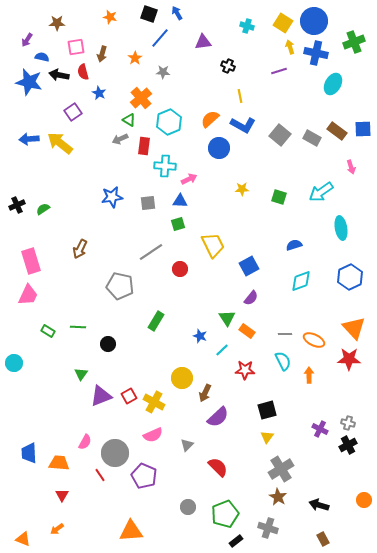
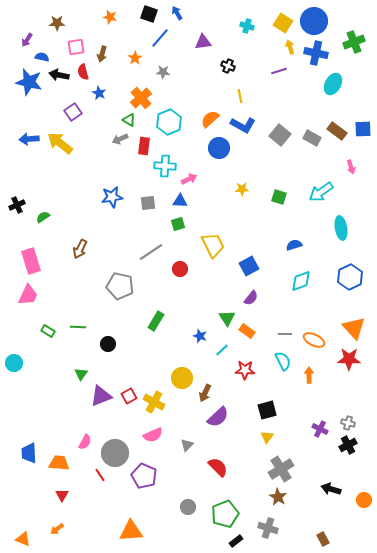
green semicircle at (43, 209): moved 8 px down
black arrow at (319, 505): moved 12 px right, 16 px up
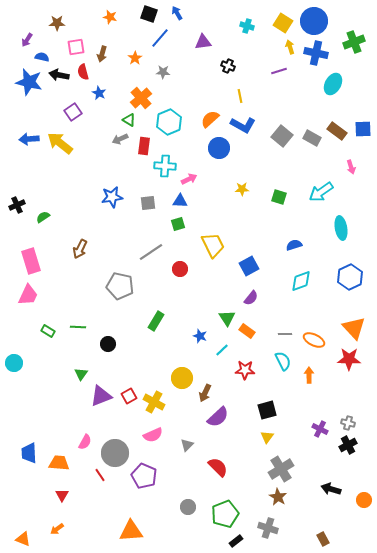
gray square at (280, 135): moved 2 px right, 1 px down
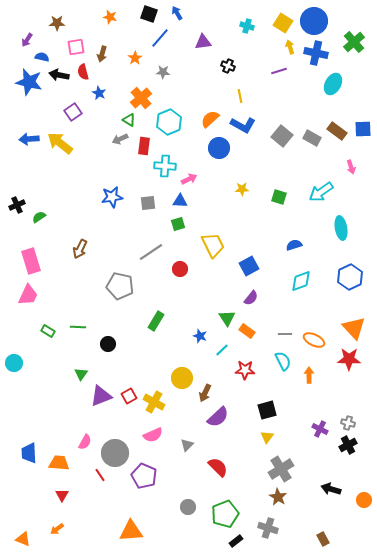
green cross at (354, 42): rotated 20 degrees counterclockwise
green semicircle at (43, 217): moved 4 px left
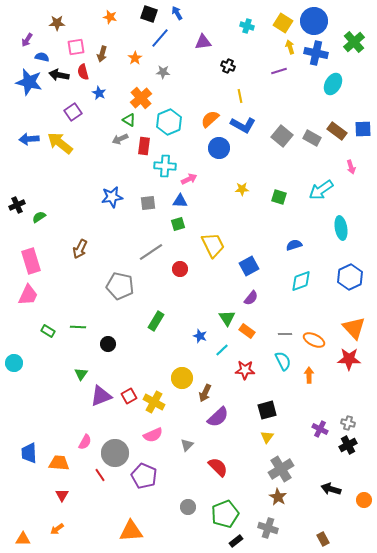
cyan arrow at (321, 192): moved 2 px up
orange triangle at (23, 539): rotated 21 degrees counterclockwise
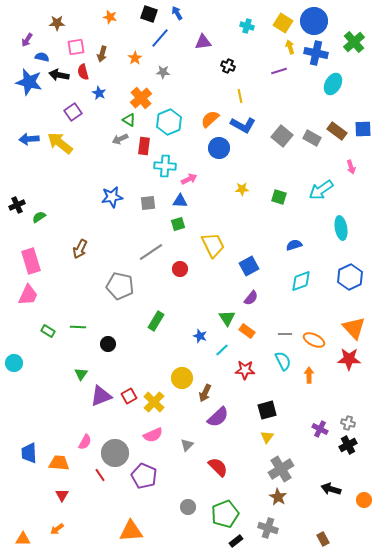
yellow cross at (154, 402): rotated 15 degrees clockwise
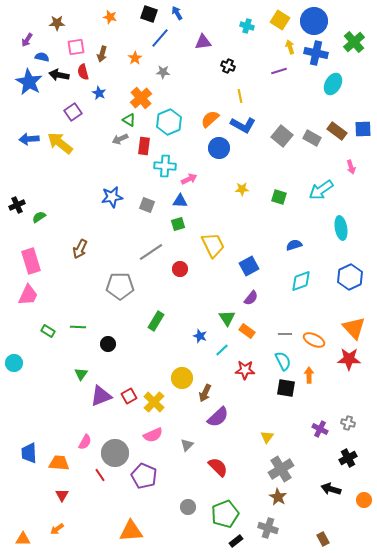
yellow square at (283, 23): moved 3 px left, 3 px up
blue star at (29, 82): rotated 16 degrees clockwise
gray square at (148, 203): moved 1 px left, 2 px down; rotated 28 degrees clockwise
gray pentagon at (120, 286): rotated 12 degrees counterclockwise
black square at (267, 410): moved 19 px right, 22 px up; rotated 24 degrees clockwise
black cross at (348, 445): moved 13 px down
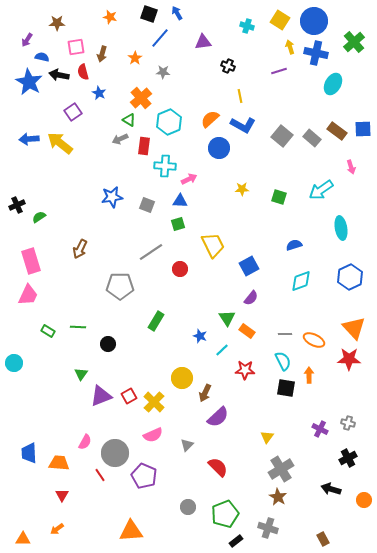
gray rectangle at (312, 138): rotated 12 degrees clockwise
